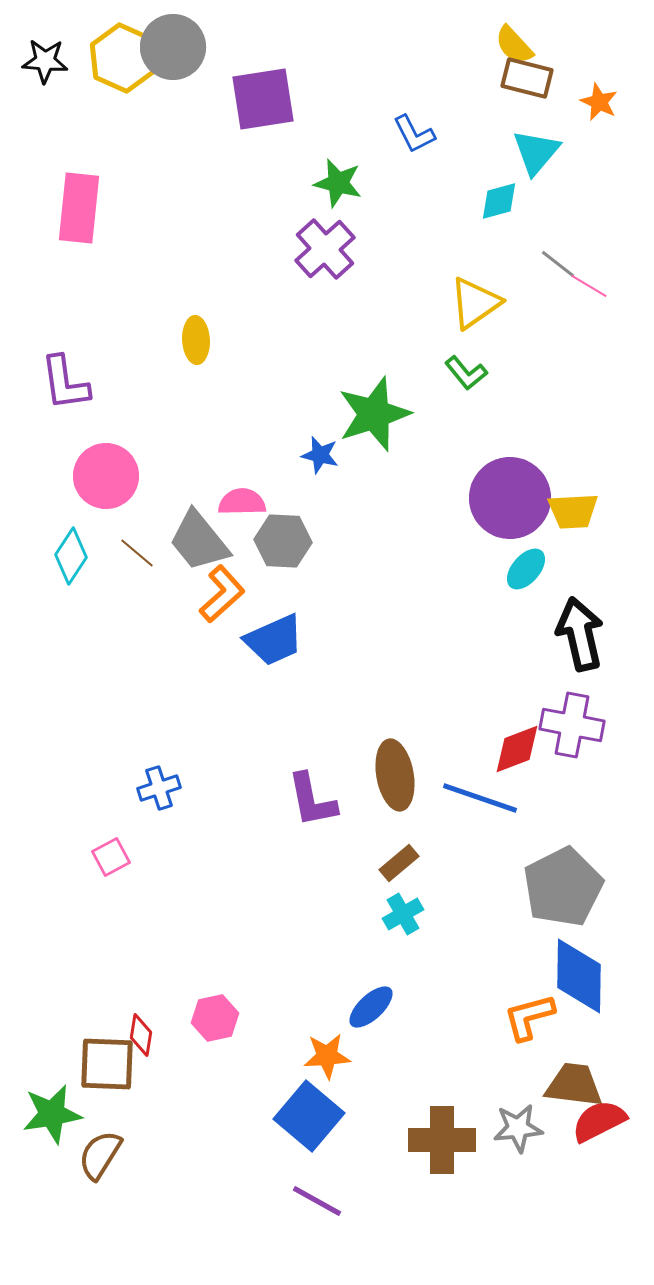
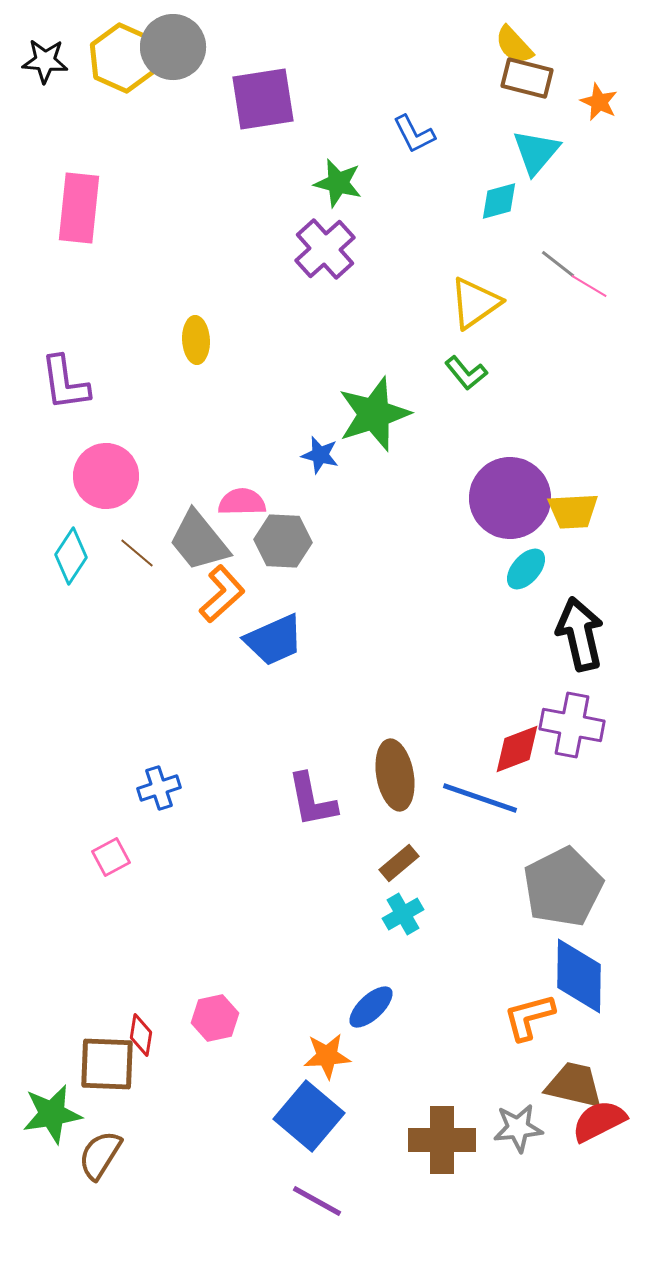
brown trapezoid at (574, 1085): rotated 6 degrees clockwise
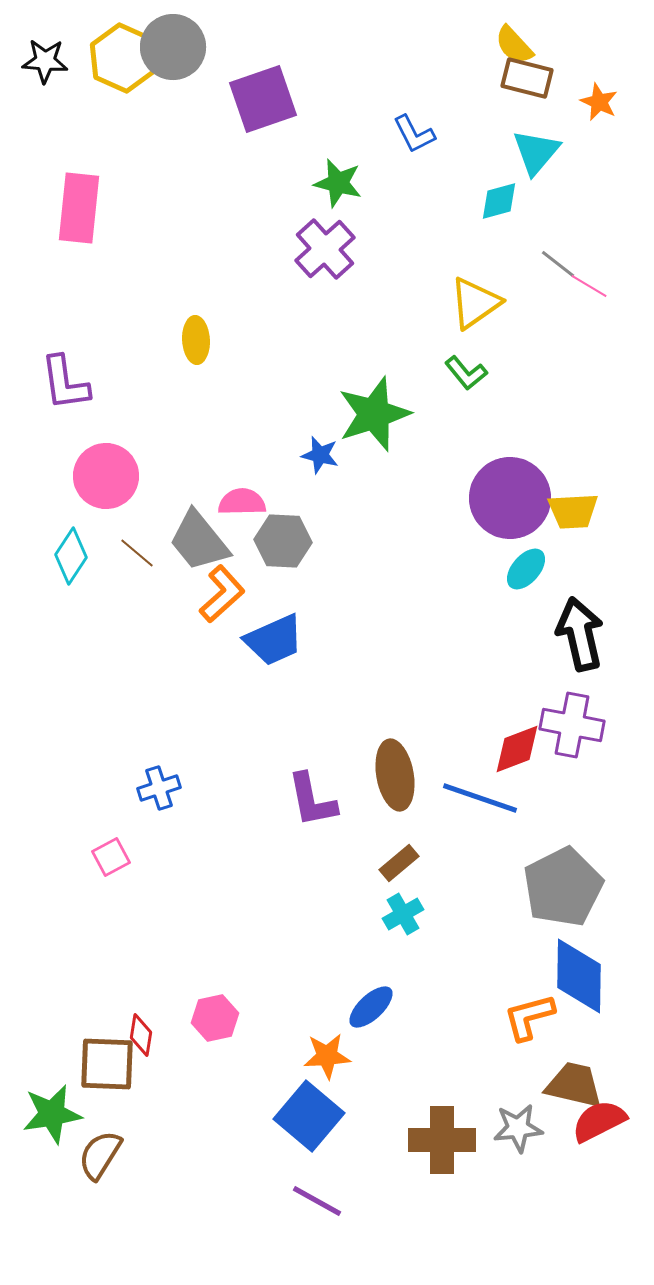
purple square at (263, 99): rotated 10 degrees counterclockwise
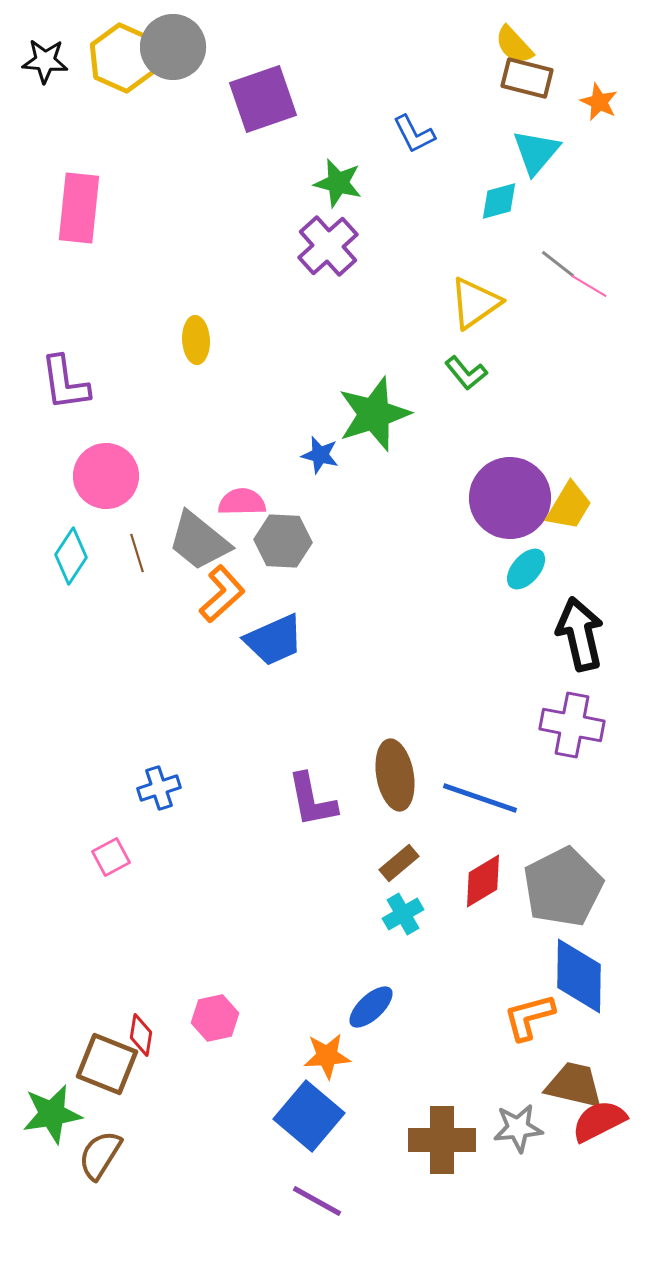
purple cross at (325, 249): moved 3 px right, 3 px up
yellow trapezoid at (573, 511): moved 4 px left, 5 px up; rotated 56 degrees counterclockwise
gray trapezoid at (199, 541): rotated 12 degrees counterclockwise
brown line at (137, 553): rotated 33 degrees clockwise
red diamond at (517, 749): moved 34 px left, 132 px down; rotated 10 degrees counterclockwise
brown square at (107, 1064): rotated 20 degrees clockwise
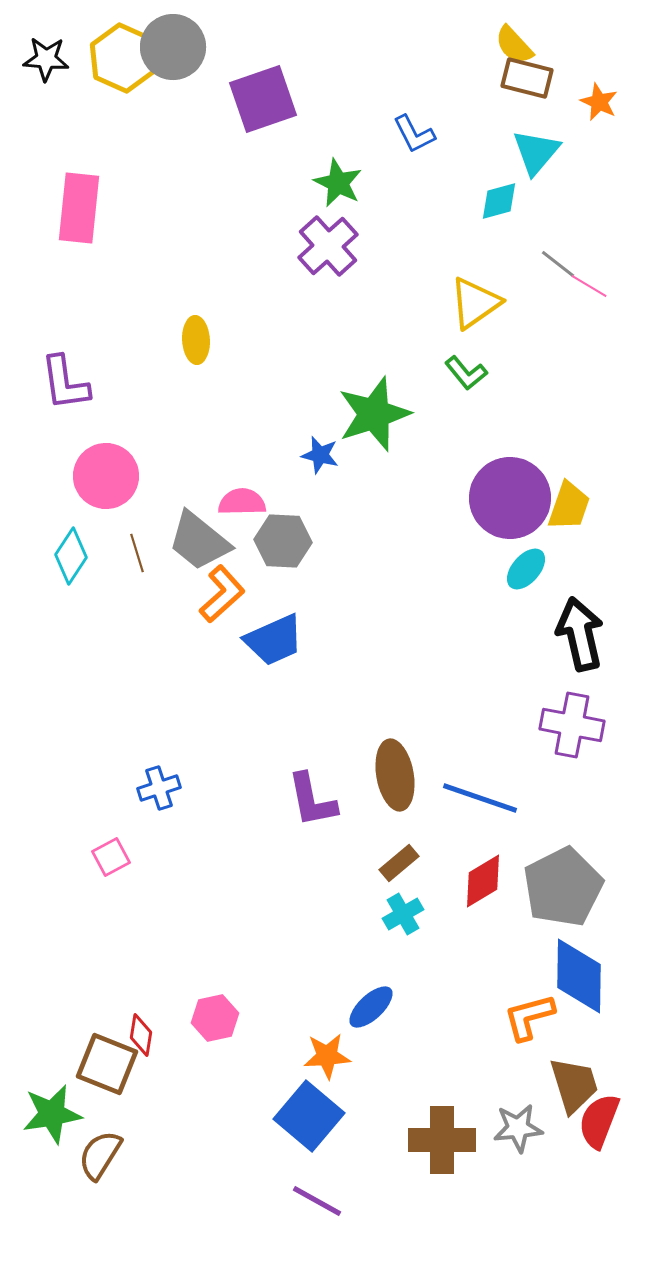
black star at (45, 61): moved 1 px right, 2 px up
green star at (338, 183): rotated 12 degrees clockwise
yellow trapezoid at (569, 506): rotated 12 degrees counterclockwise
brown trapezoid at (574, 1085): rotated 60 degrees clockwise
red semicircle at (599, 1121): rotated 42 degrees counterclockwise
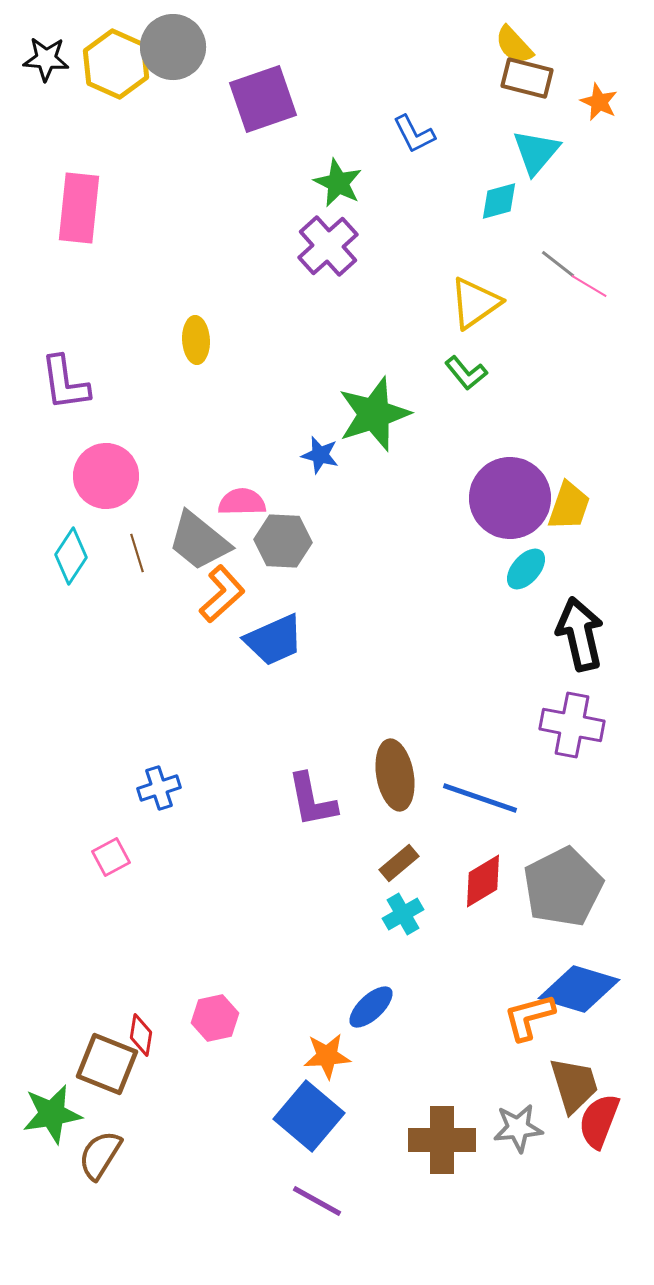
yellow hexagon at (123, 58): moved 7 px left, 6 px down
blue diamond at (579, 976): moved 13 px down; rotated 74 degrees counterclockwise
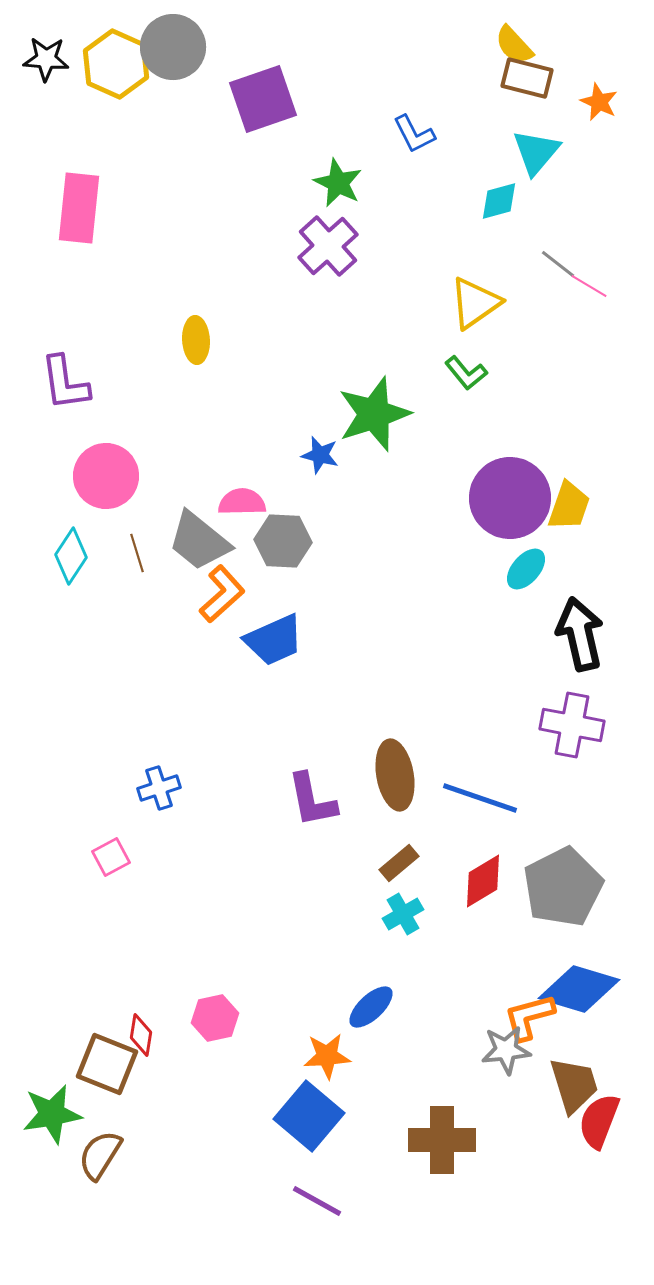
gray star at (518, 1128): moved 12 px left, 78 px up
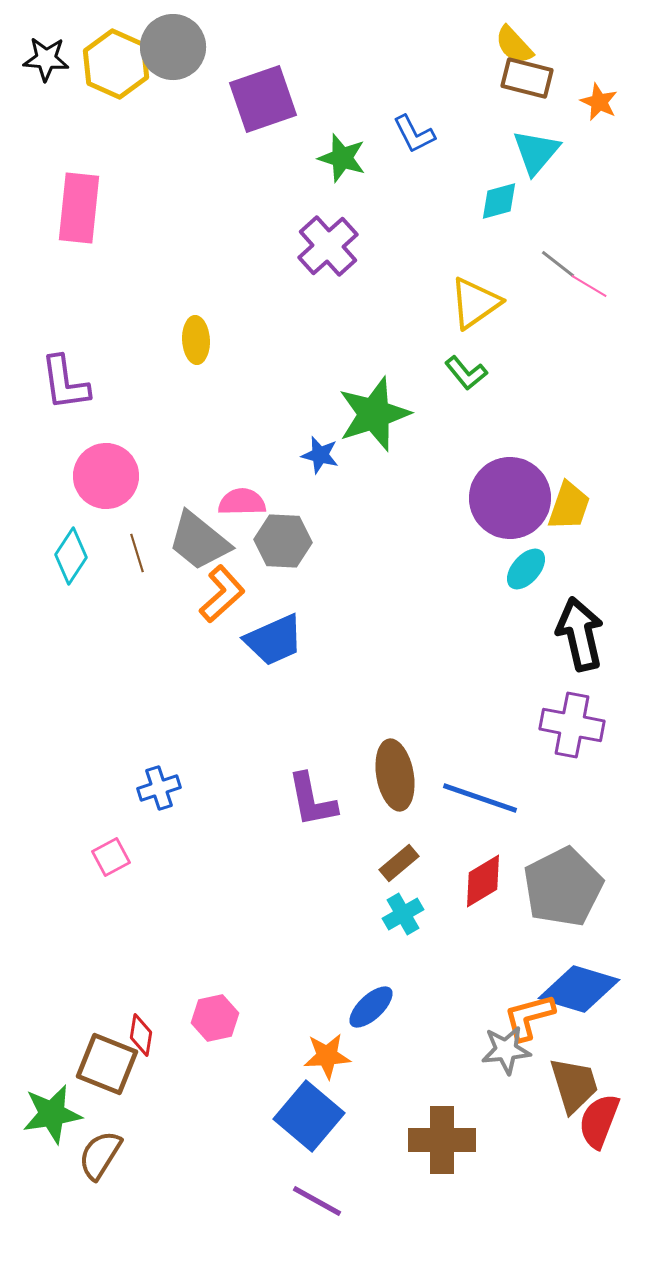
green star at (338, 183): moved 4 px right, 25 px up; rotated 9 degrees counterclockwise
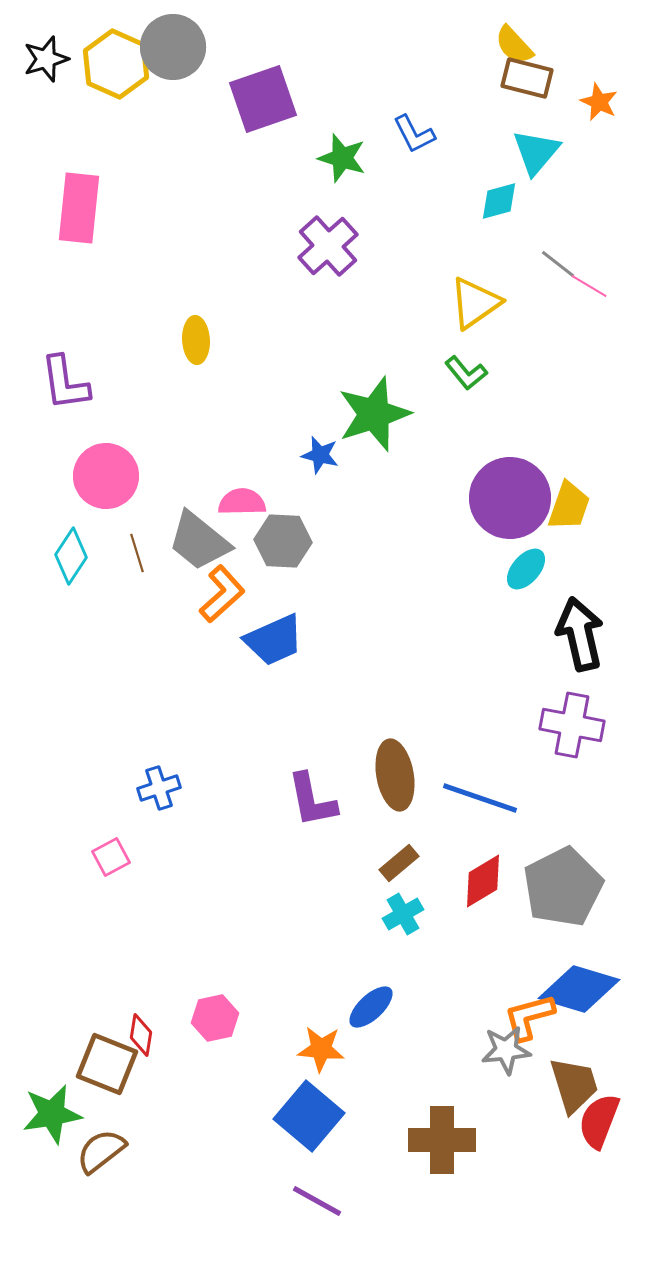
black star at (46, 59): rotated 21 degrees counterclockwise
orange star at (327, 1056): moved 6 px left, 7 px up; rotated 9 degrees clockwise
brown semicircle at (100, 1155): moved 1 px right, 4 px up; rotated 20 degrees clockwise
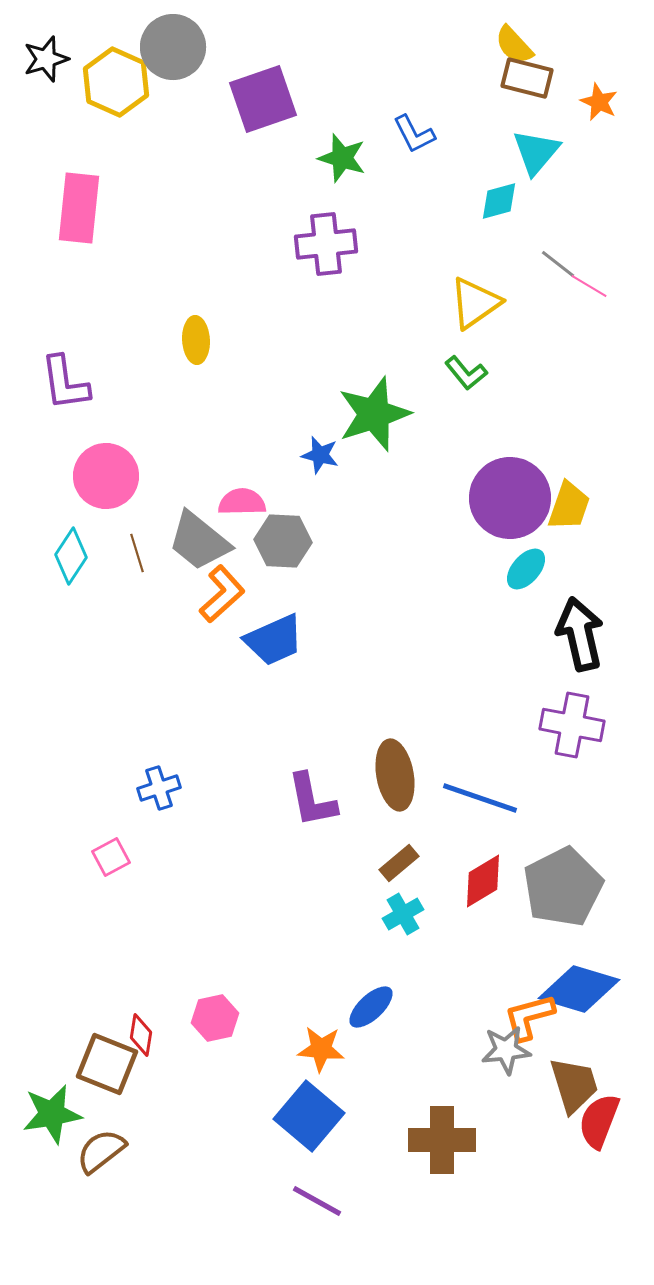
yellow hexagon at (116, 64): moved 18 px down
purple cross at (328, 246): moved 2 px left, 2 px up; rotated 36 degrees clockwise
